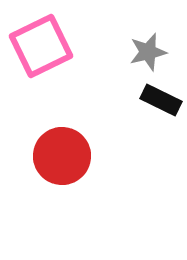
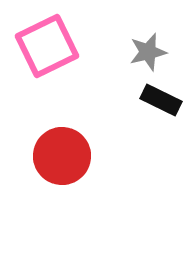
pink square: moved 6 px right
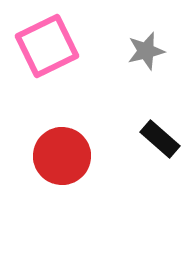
gray star: moved 2 px left, 1 px up
black rectangle: moved 1 px left, 39 px down; rotated 15 degrees clockwise
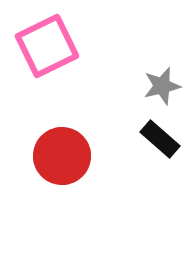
gray star: moved 16 px right, 35 px down
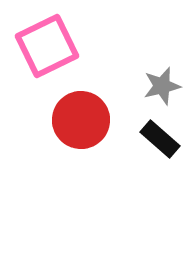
red circle: moved 19 px right, 36 px up
